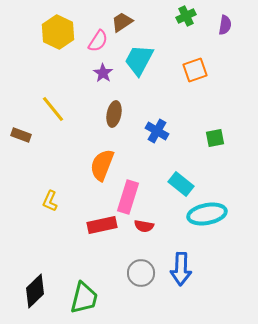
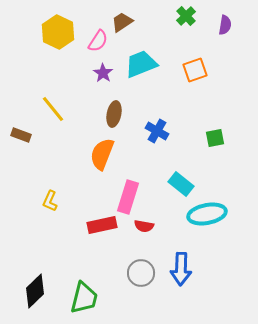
green cross: rotated 18 degrees counterclockwise
cyan trapezoid: moved 2 px right, 4 px down; rotated 40 degrees clockwise
orange semicircle: moved 11 px up
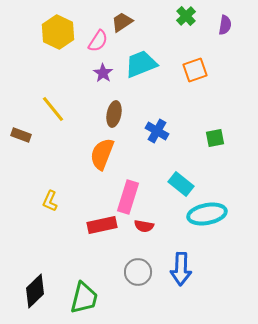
gray circle: moved 3 px left, 1 px up
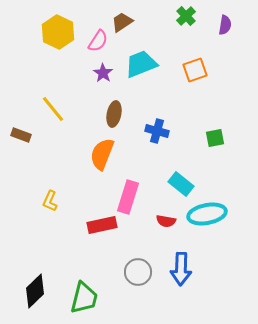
blue cross: rotated 15 degrees counterclockwise
red semicircle: moved 22 px right, 5 px up
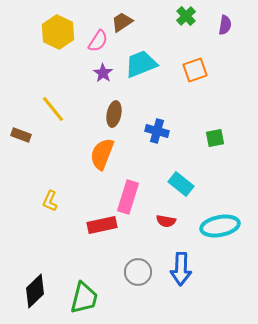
cyan ellipse: moved 13 px right, 12 px down
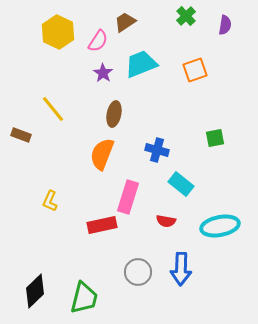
brown trapezoid: moved 3 px right
blue cross: moved 19 px down
